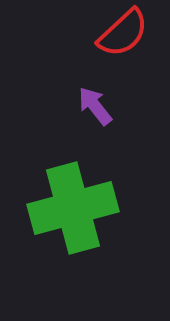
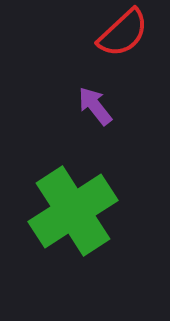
green cross: moved 3 px down; rotated 18 degrees counterclockwise
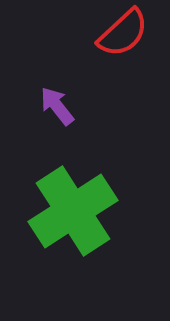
purple arrow: moved 38 px left
